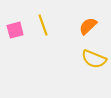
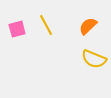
yellow line: moved 3 px right; rotated 10 degrees counterclockwise
pink square: moved 2 px right, 1 px up
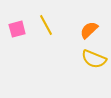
orange semicircle: moved 1 px right, 4 px down
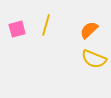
yellow line: rotated 45 degrees clockwise
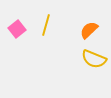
pink square: rotated 24 degrees counterclockwise
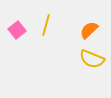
pink square: moved 1 px down
yellow semicircle: moved 2 px left
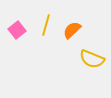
orange semicircle: moved 17 px left
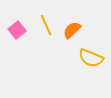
yellow line: rotated 40 degrees counterclockwise
yellow semicircle: moved 1 px left, 1 px up
